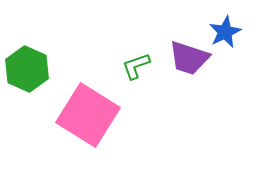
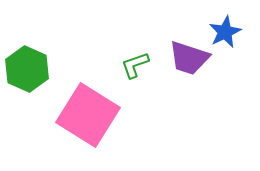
green L-shape: moved 1 px left, 1 px up
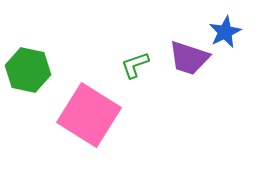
green hexagon: moved 1 px right, 1 px down; rotated 12 degrees counterclockwise
pink square: moved 1 px right
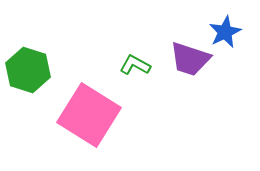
purple trapezoid: moved 1 px right, 1 px down
green L-shape: rotated 48 degrees clockwise
green hexagon: rotated 6 degrees clockwise
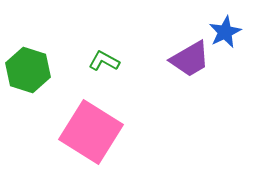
purple trapezoid: rotated 48 degrees counterclockwise
green L-shape: moved 31 px left, 4 px up
pink square: moved 2 px right, 17 px down
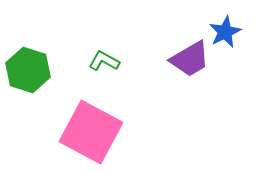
pink square: rotated 4 degrees counterclockwise
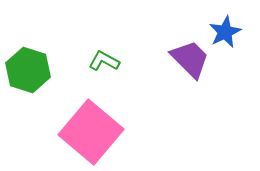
purple trapezoid: rotated 105 degrees counterclockwise
pink square: rotated 12 degrees clockwise
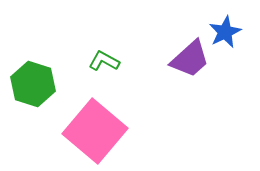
purple trapezoid: rotated 93 degrees clockwise
green hexagon: moved 5 px right, 14 px down
pink square: moved 4 px right, 1 px up
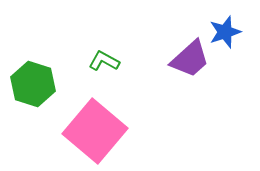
blue star: rotated 8 degrees clockwise
